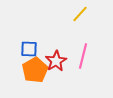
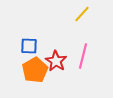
yellow line: moved 2 px right
blue square: moved 3 px up
red star: rotated 10 degrees counterclockwise
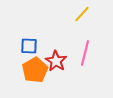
pink line: moved 2 px right, 3 px up
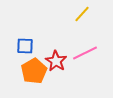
blue square: moved 4 px left
pink line: rotated 50 degrees clockwise
orange pentagon: moved 1 px left, 1 px down
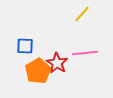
pink line: rotated 20 degrees clockwise
red star: moved 1 px right, 2 px down
orange pentagon: moved 4 px right
